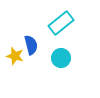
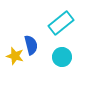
cyan circle: moved 1 px right, 1 px up
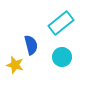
yellow star: moved 9 px down
